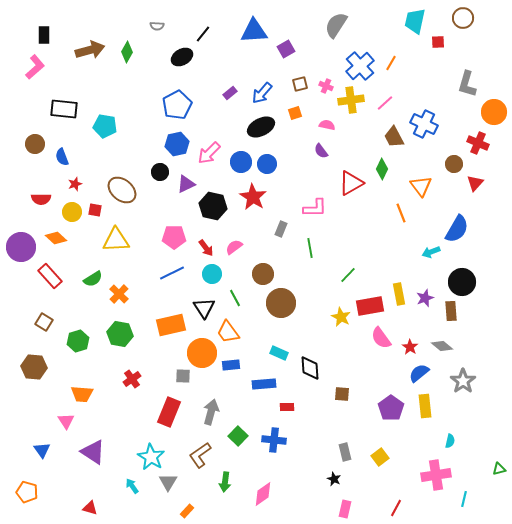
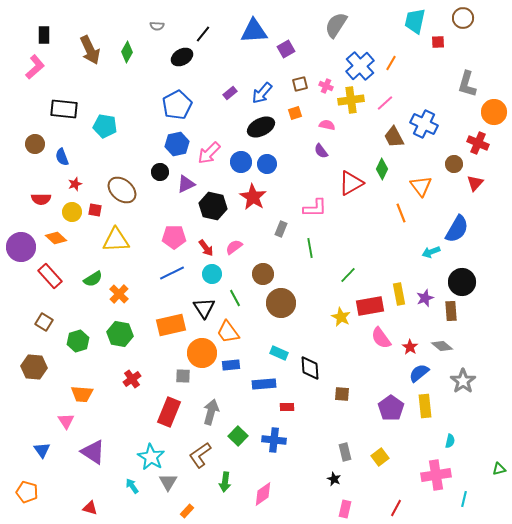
brown arrow at (90, 50): rotated 80 degrees clockwise
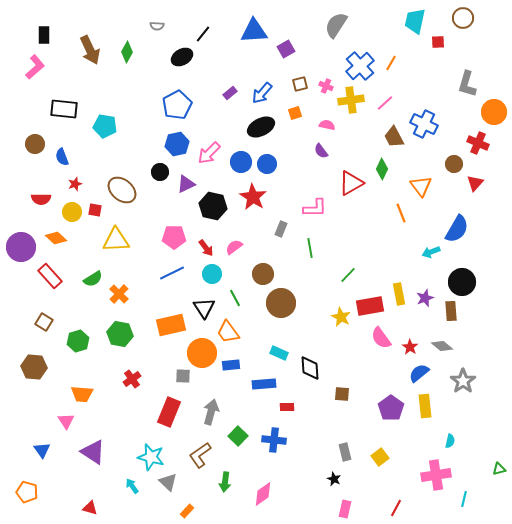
cyan star at (151, 457): rotated 16 degrees counterclockwise
gray triangle at (168, 482): rotated 18 degrees counterclockwise
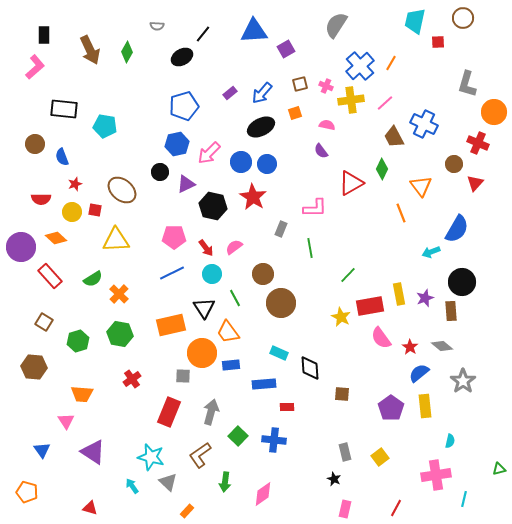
blue pentagon at (177, 105): moved 7 px right, 1 px down; rotated 12 degrees clockwise
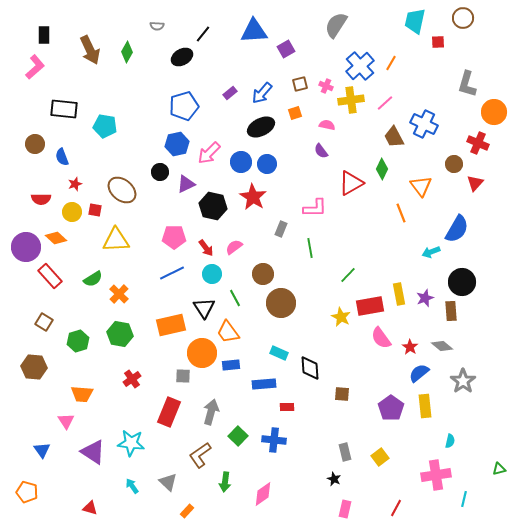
purple circle at (21, 247): moved 5 px right
cyan star at (151, 457): moved 20 px left, 14 px up; rotated 8 degrees counterclockwise
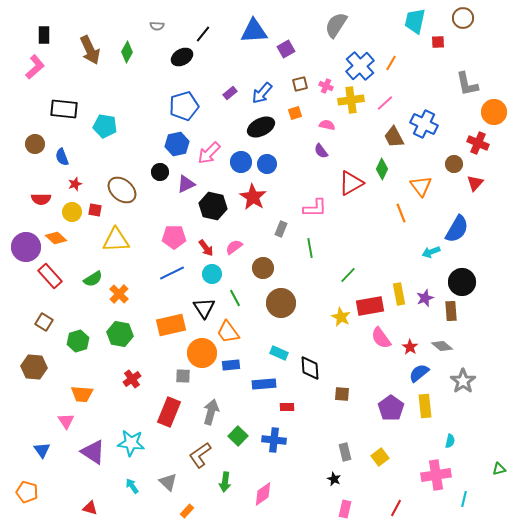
gray L-shape at (467, 84): rotated 28 degrees counterclockwise
brown circle at (263, 274): moved 6 px up
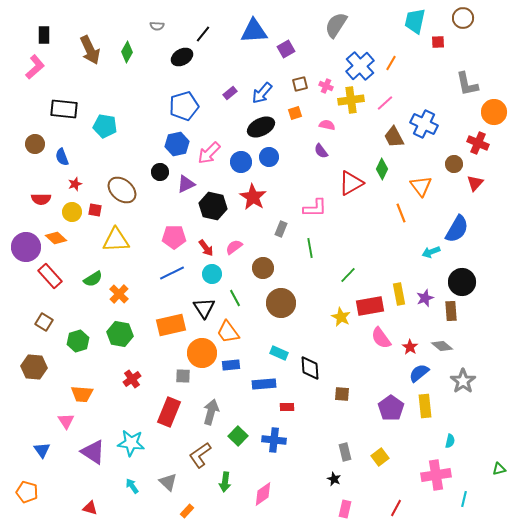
blue circle at (267, 164): moved 2 px right, 7 px up
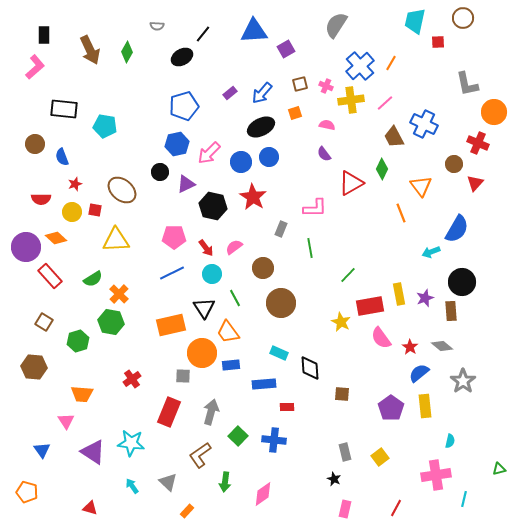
purple semicircle at (321, 151): moved 3 px right, 3 px down
yellow star at (341, 317): moved 5 px down
green hexagon at (120, 334): moved 9 px left, 12 px up
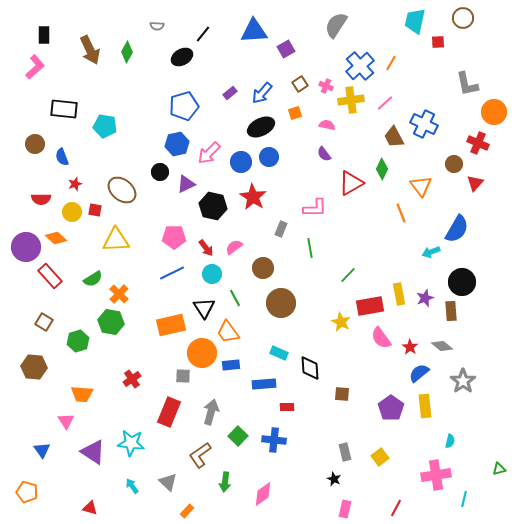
brown square at (300, 84): rotated 21 degrees counterclockwise
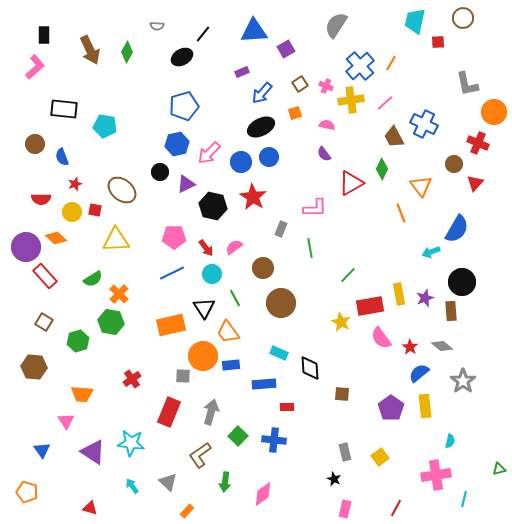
purple rectangle at (230, 93): moved 12 px right, 21 px up; rotated 16 degrees clockwise
red rectangle at (50, 276): moved 5 px left
orange circle at (202, 353): moved 1 px right, 3 px down
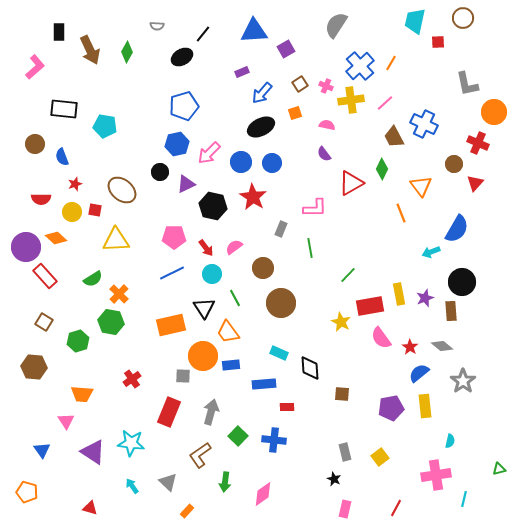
black rectangle at (44, 35): moved 15 px right, 3 px up
blue circle at (269, 157): moved 3 px right, 6 px down
purple pentagon at (391, 408): rotated 25 degrees clockwise
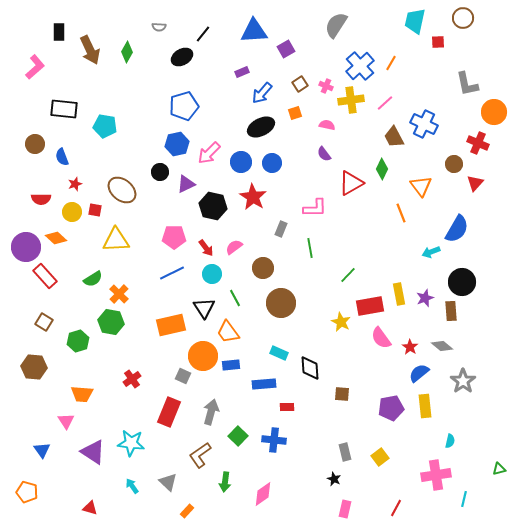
gray semicircle at (157, 26): moved 2 px right, 1 px down
gray square at (183, 376): rotated 21 degrees clockwise
